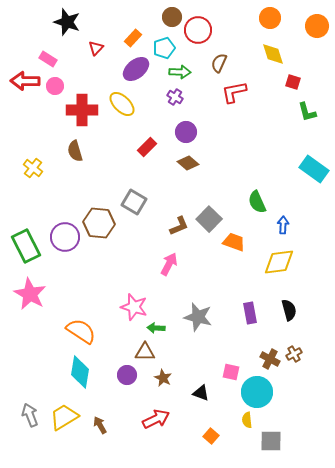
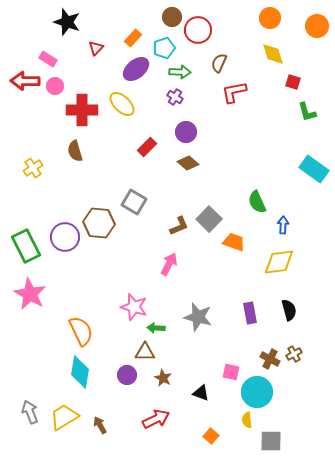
yellow cross at (33, 168): rotated 18 degrees clockwise
orange semicircle at (81, 331): rotated 32 degrees clockwise
gray arrow at (30, 415): moved 3 px up
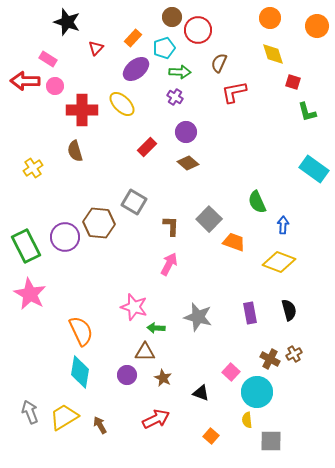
brown L-shape at (179, 226): moved 8 px left; rotated 65 degrees counterclockwise
yellow diamond at (279, 262): rotated 28 degrees clockwise
pink square at (231, 372): rotated 30 degrees clockwise
